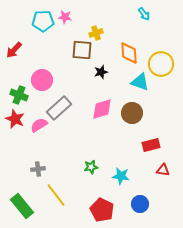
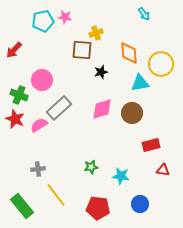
cyan pentagon: rotated 10 degrees counterclockwise
cyan triangle: moved 1 px down; rotated 30 degrees counterclockwise
red pentagon: moved 4 px left, 2 px up; rotated 20 degrees counterclockwise
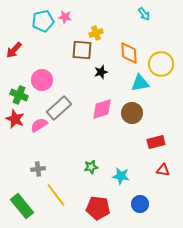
red rectangle: moved 5 px right, 3 px up
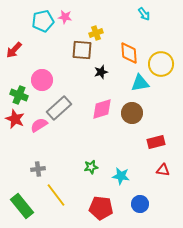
red pentagon: moved 3 px right
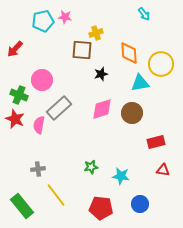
red arrow: moved 1 px right, 1 px up
black star: moved 2 px down
pink semicircle: rotated 48 degrees counterclockwise
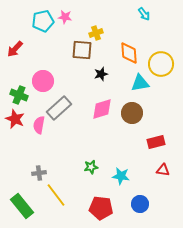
pink circle: moved 1 px right, 1 px down
gray cross: moved 1 px right, 4 px down
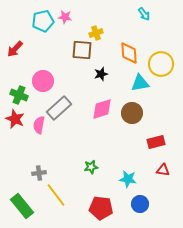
cyan star: moved 7 px right, 3 px down
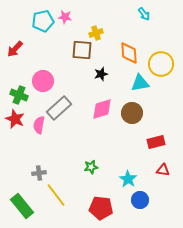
cyan star: rotated 24 degrees clockwise
blue circle: moved 4 px up
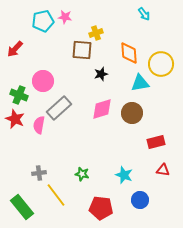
green star: moved 9 px left, 7 px down; rotated 24 degrees clockwise
cyan star: moved 4 px left, 4 px up; rotated 12 degrees counterclockwise
green rectangle: moved 1 px down
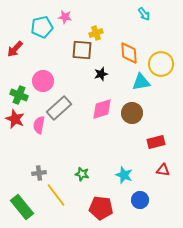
cyan pentagon: moved 1 px left, 6 px down
cyan triangle: moved 1 px right, 1 px up
